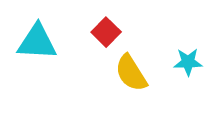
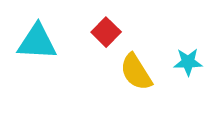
yellow semicircle: moved 5 px right, 1 px up
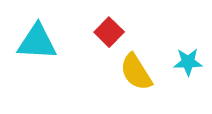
red square: moved 3 px right
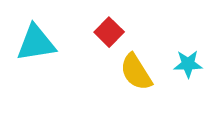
cyan triangle: moved 1 px left, 1 px down; rotated 12 degrees counterclockwise
cyan star: moved 2 px down
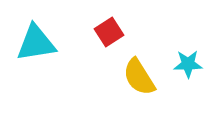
red square: rotated 12 degrees clockwise
yellow semicircle: moved 3 px right, 5 px down
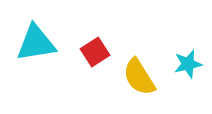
red square: moved 14 px left, 20 px down
cyan star: rotated 12 degrees counterclockwise
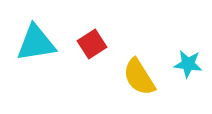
red square: moved 3 px left, 8 px up
cyan star: rotated 20 degrees clockwise
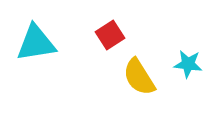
red square: moved 18 px right, 9 px up
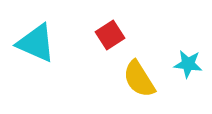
cyan triangle: rotated 33 degrees clockwise
yellow semicircle: moved 2 px down
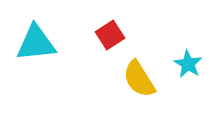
cyan triangle: rotated 30 degrees counterclockwise
cyan star: rotated 24 degrees clockwise
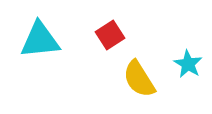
cyan triangle: moved 4 px right, 3 px up
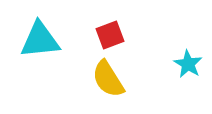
red square: rotated 12 degrees clockwise
yellow semicircle: moved 31 px left
